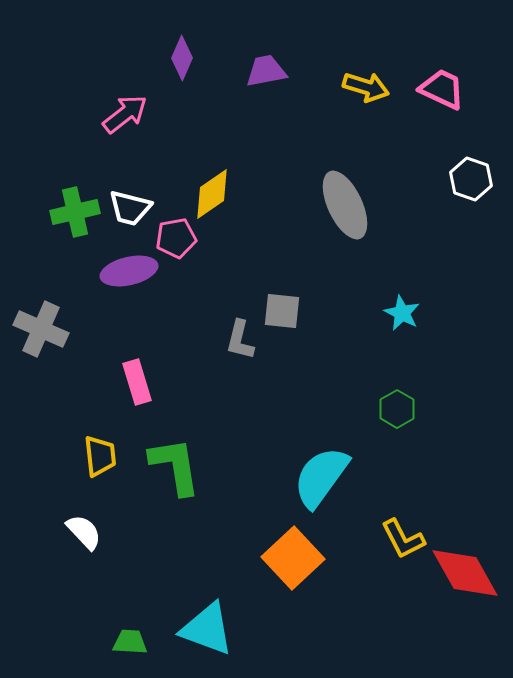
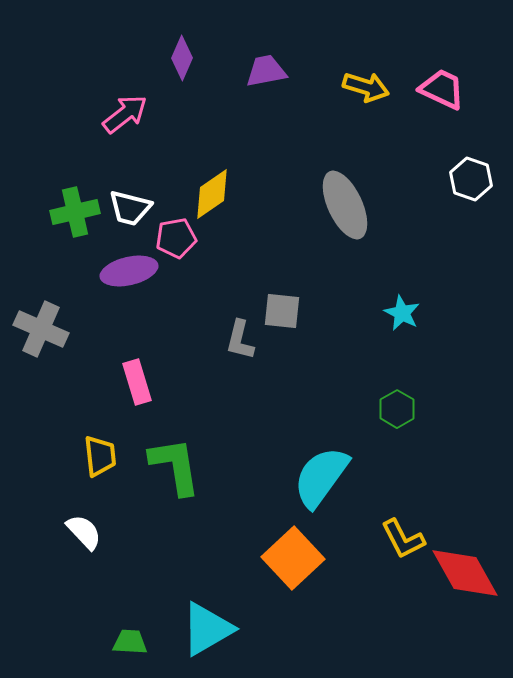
cyan triangle: rotated 50 degrees counterclockwise
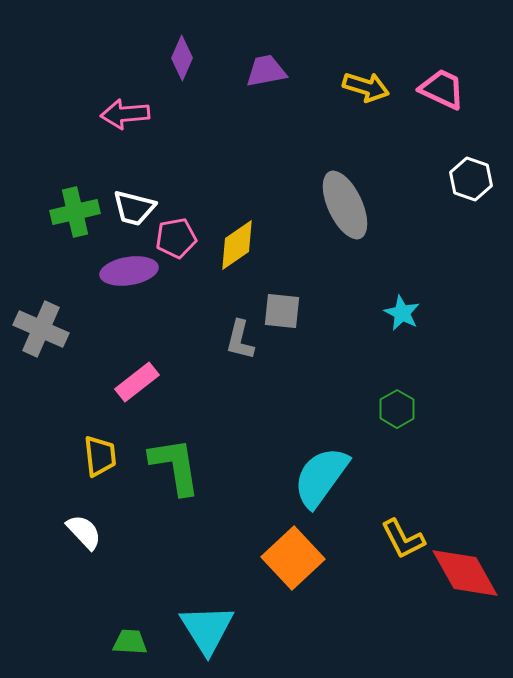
pink arrow: rotated 147 degrees counterclockwise
yellow diamond: moved 25 px right, 51 px down
white trapezoid: moved 4 px right
purple ellipse: rotated 4 degrees clockwise
pink rectangle: rotated 69 degrees clockwise
cyan triangle: rotated 32 degrees counterclockwise
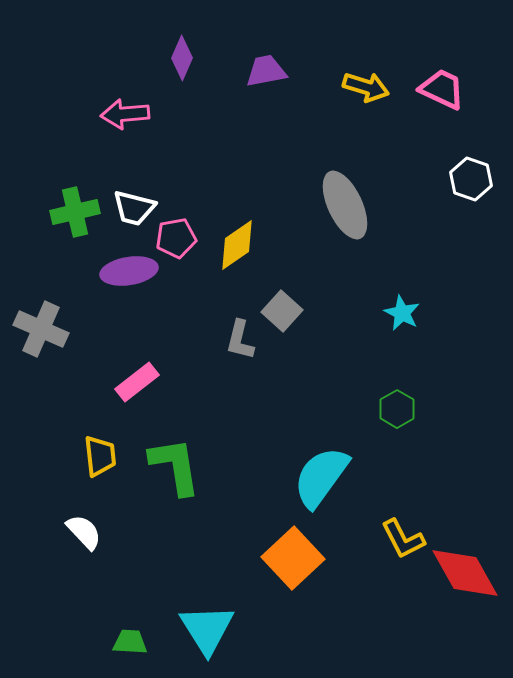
gray square: rotated 36 degrees clockwise
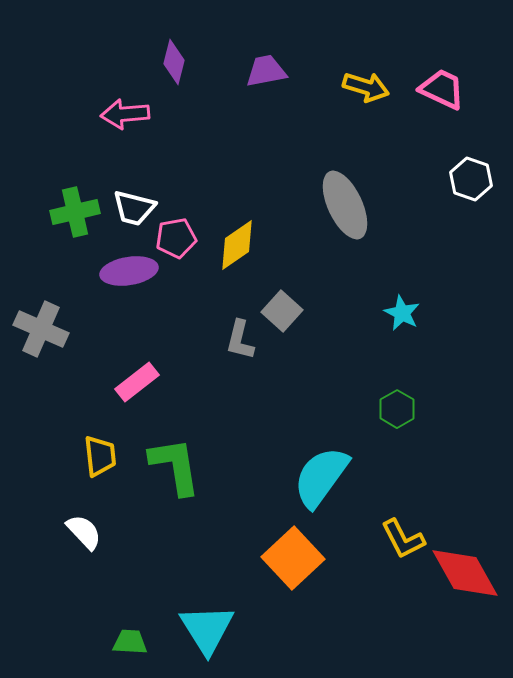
purple diamond: moved 8 px left, 4 px down; rotated 9 degrees counterclockwise
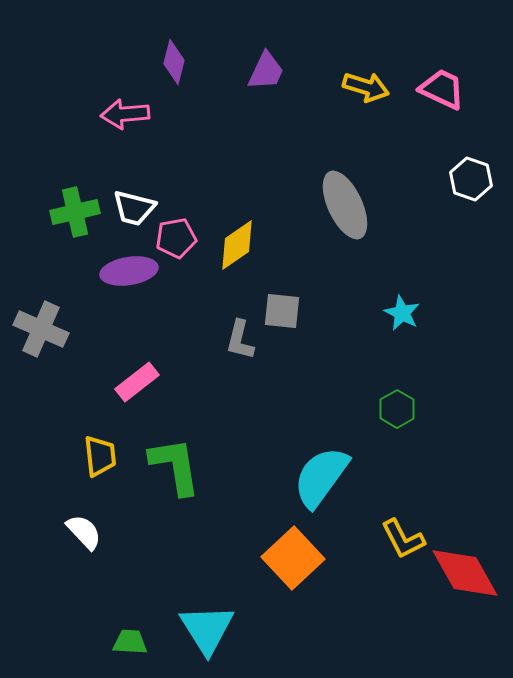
purple trapezoid: rotated 126 degrees clockwise
gray square: rotated 36 degrees counterclockwise
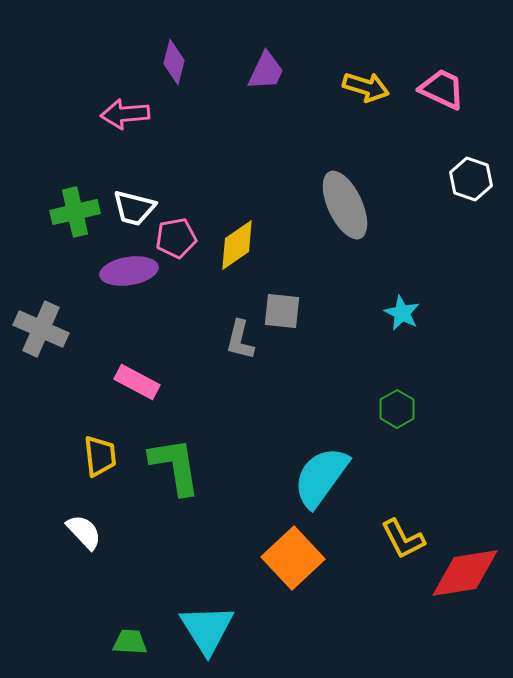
pink rectangle: rotated 66 degrees clockwise
red diamond: rotated 70 degrees counterclockwise
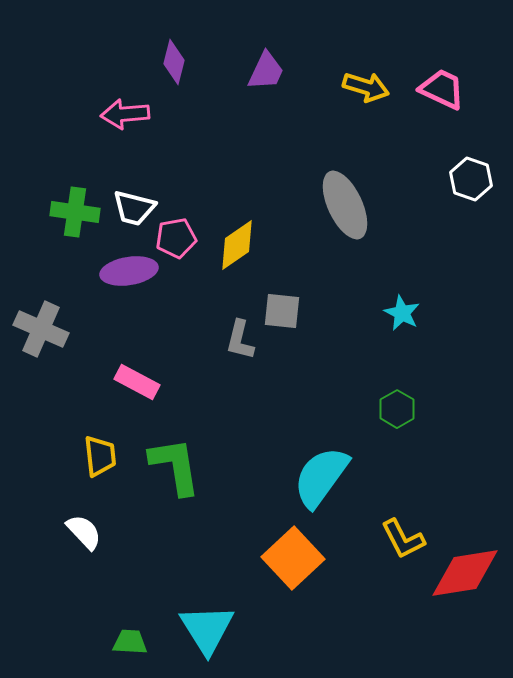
green cross: rotated 21 degrees clockwise
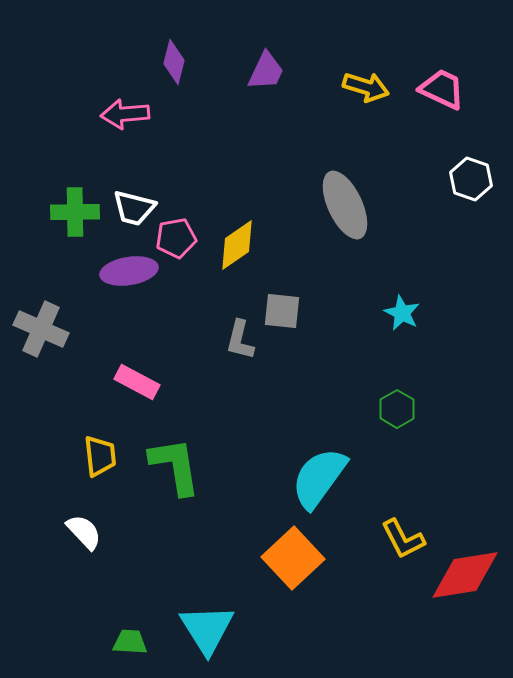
green cross: rotated 9 degrees counterclockwise
cyan semicircle: moved 2 px left, 1 px down
red diamond: moved 2 px down
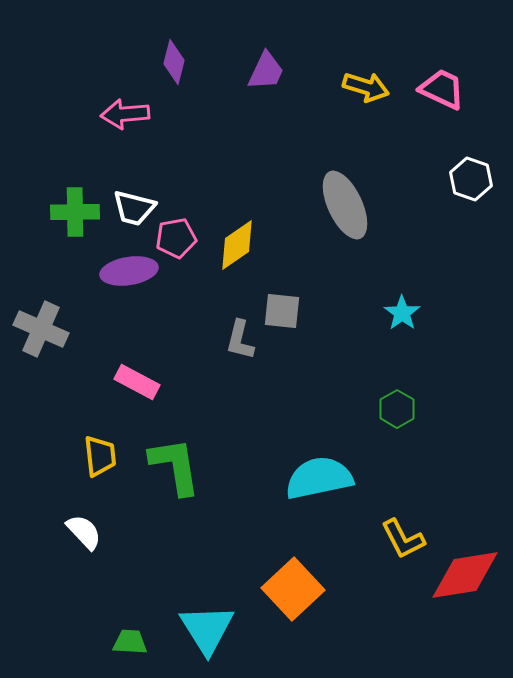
cyan star: rotated 9 degrees clockwise
cyan semicircle: rotated 42 degrees clockwise
orange square: moved 31 px down
